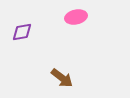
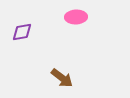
pink ellipse: rotated 10 degrees clockwise
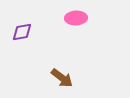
pink ellipse: moved 1 px down
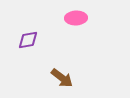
purple diamond: moved 6 px right, 8 px down
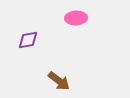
brown arrow: moved 3 px left, 3 px down
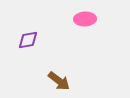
pink ellipse: moved 9 px right, 1 px down
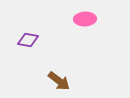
purple diamond: rotated 20 degrees clockwise
